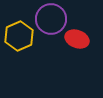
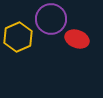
yellow hexagon: moved 1 px left, 1 px down
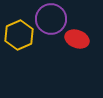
yellow hexagon: moved 1 px right, 2 px up
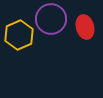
red ellipse: moved 8 px right, 12 px up; rotated 55 degrees clockwise
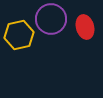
yellow hexagon: rotated 12 degrees clockwise
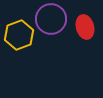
yellow hexagon: rotated 8 degrees counterclockwise
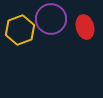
yellow hexagon: moved 1 px right, 5 px up
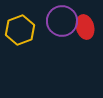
purple circle: moved 11 px right, 2 px down
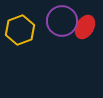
red ellipse: rotated 45 degrees clockwise
